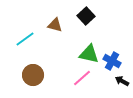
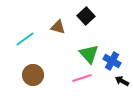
brown triangle: moved 3 px right, 2 px down
green triangle: rotated 35 degrees clockwise
pink line: rotated 24 degrees clockwise
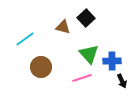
black square: moved 2 px down
brown triangle: moved 5 px right
blue cross: rotated 30 degrees counterclockwise
brown circle: moved 8 px right, 8 px up
black arrow: rotated 144 degrees counterclockwise
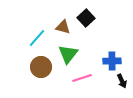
cyan line: moved 12 px right, 1 px up; rotated 12 degrees counterclockwise
green triangle: moved 21 px left; rotated 20 degrees clockwise
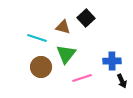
cyan line: rotated 66 degrees clockwise
green triangle: moved 2 px left
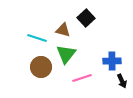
brown triangle: moved 3 px down
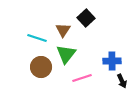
brown triangle: rotated 49 degrees clockwise
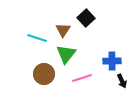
brown circle: moved 3 px right, 7 px down
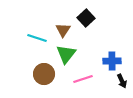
pink line: moved 1 px right, 1 px down
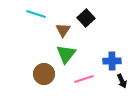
cyan line: moved 1 px left, 24 px up
pink line: moved 1 px right
